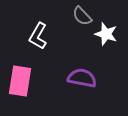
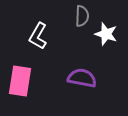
gray semicircle: rotated 135 degrees counterclockwise
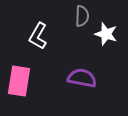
pink rectangle: moved 1 px left
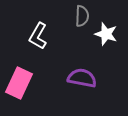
pink rectangle: moved 2 px down; rotated 16 degrees clockwise
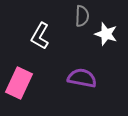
white L-shape: moved 2 px right
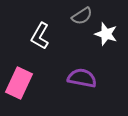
gray semicircle: rotated 55 degrees clockwise
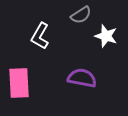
gray semicircle: moved 1 px left, 1 px up
white star: moved 2 px down
pink rectangle: rotated 28 degrees counterclockwise
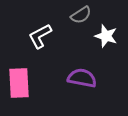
white L-shape: rotated 32 degrees clockwise
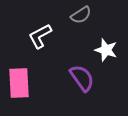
white star: moved 14 px down
purple semicircle: rotated 44 degrees clockwise
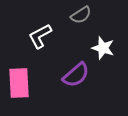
white star: moved 3 px left, 2 px up
purple semicircle: moved 6 px left, 3 px up; rotated 84 degrees clockwise
